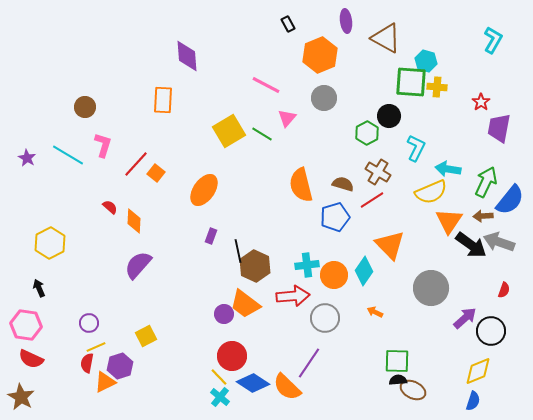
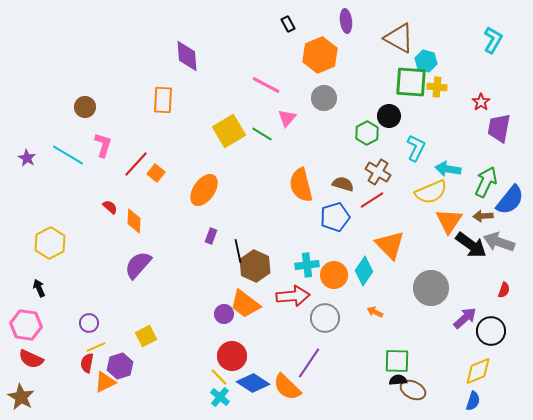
brown triangle at (386, 38): moved 13 px right
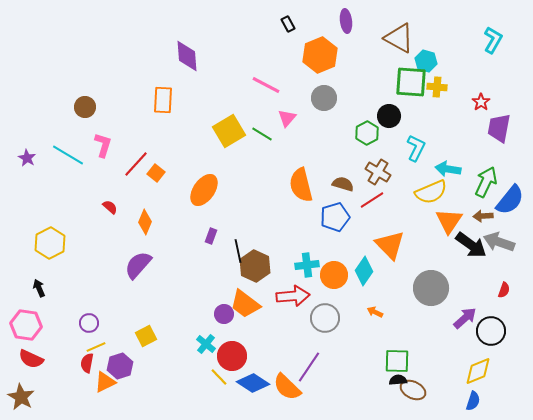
orange diamond at (134, 221): moved 11 px right, 1 px down; rotated 20 degrees clockwise
purple line at (309, 363): moved 4 px down
cyan cross at (220, 397): moved 14 px left, 53 px up
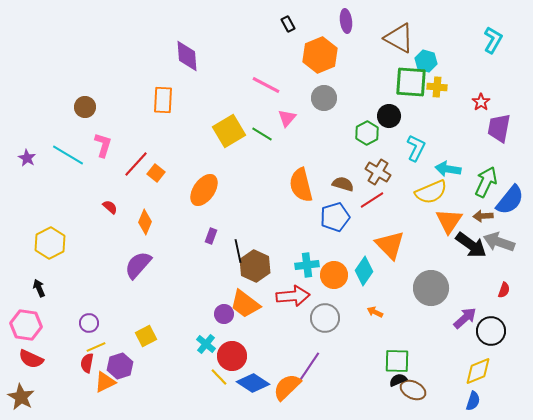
black semicircle at (398, 380): rotated 18 degrees counterclockwise
orange semicircle at (287, 387): rotated 92 degrees clockwise
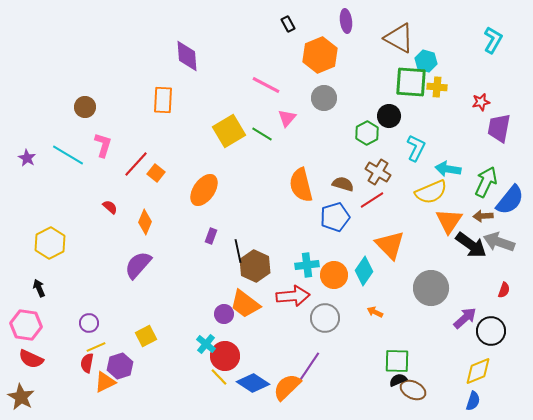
red star at (481, 102): rotated 24 degrees clockwise
red circle at (232, 356): moved 7 px left
